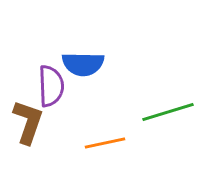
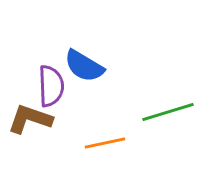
blue semicircle: moved 1 px right, 2 px down; rotated 30 degrees clockwise
brown L-shape: moved 2 px right, 3 px up; rotated 90 degrees counterclockwise
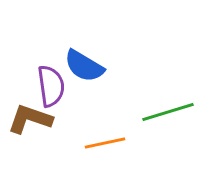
purple semicircle: rotated 6 degrees counterclockwise
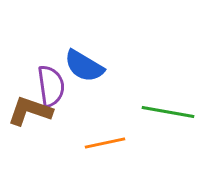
green line: rotated 27 degrees clockwise
brown L-shape: moved 8 px up
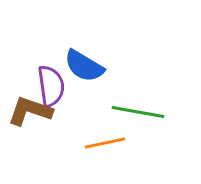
green line: moved 30 px left
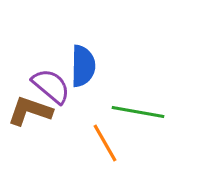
blue semicircle: moved 1 px left; rotated 120 degrees counterclockwise
purple semicircle: rotated 42 degrees counterclockwise
orange line: rotated 72 degrees clockwise
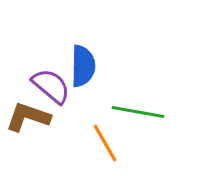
brown L-shape: moved 2 px left, 6 px down
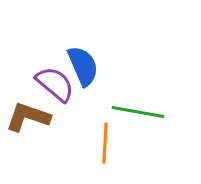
blue semicircle: rotated 24 degrees counterclockwise
purple semicircle: moved 4 px right, 2 px up
orange line: rotated 33 degrees clockwise
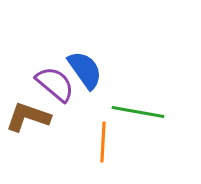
blue semicircle: moved 2 px right, 4 px down; rotated 12 degrees counterclockwise
orange line: moved 2 px left, 1 px up
